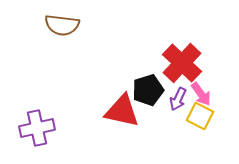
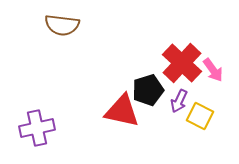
pink arrow: moved 12 px right, 24 px up
purple arrow: moved 1 px right, 2 px down
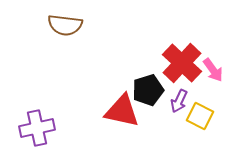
brown semicircle: moved 3 px right
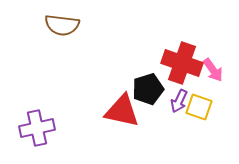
brown semicircle: moved 3 px left
red cross: rotated 24 degrees counterclockwise
black pentagon: moved 1 px up
yellow square: moved 1 px left, 9 px up; rotated 8 degrees counterclockwise
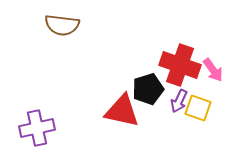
red cross: moved 2 px left, 2 px down
yellow square: moved 1 px left, 1 px down
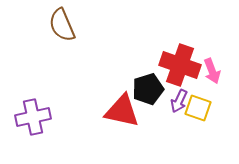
brown semicircle: rotated 60 degrees clockwise
pink arrow: moved 1 px left, 1 px down; rotated 15 degrees clockwise
purple cross: moved 4 px left, 11 px up
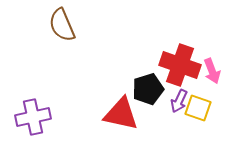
red triangle: moved 1 px left, 3 px down
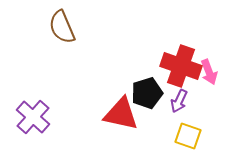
brown semicircle: moved 2 px down
red cross: moved 1 px right, 1 px down
pink arrow: moved 3 px left, 1 px down
black pentagon: moved 1 px left, 4 px down
yellow square: moved 10 px left, 28 px down
purple cross: rotated 36 degrees counterclockwise
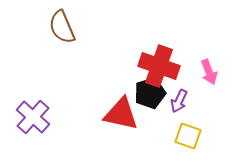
red cross: moved 22 px left
black pentagon: moved 3 px right
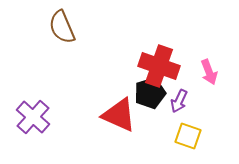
red triangle: moved 2 px left, 1 px down; rotated 12 degrees clockwise
